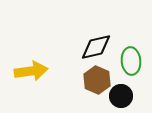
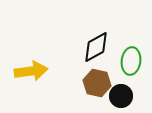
black diamond: rotated 16 degrees counterclockwise
green ellipse: rotated 12 degrees clockwise
brown hexagon: moved 3 px down; rotated 12 degrees counterclockwise
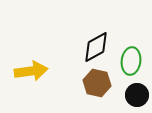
black circle: moved 16 px right, 1 px up
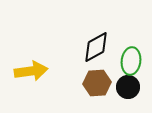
brown hexagon: rotated 16 degrees counterclockwise
black circle: moved 9 px left, 8 px up
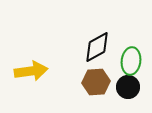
black diamond: moved 1 px right
brown hexagon: moved 1 px left, 1 px up
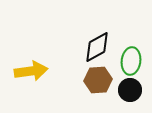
brown hexagon: moved 2 px right, 2 px up
black circle: moved 2 px right, 3 px down
